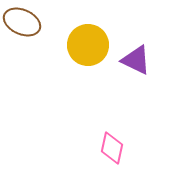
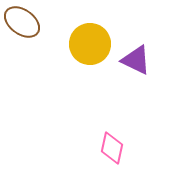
brown ellipse: rotated 12 degrees clockwise
yellow circle: moved 2 px right, 1 px up
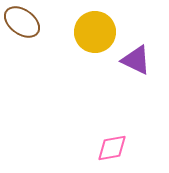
yellow circle: moved 5 px right, 12 px up
pink diamond: rotated 68 degrees clockwise
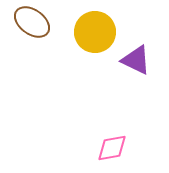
brown ellipse: moved 10 px right
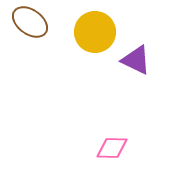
brown ellipse: moved 2 px left
pink diamond: rotated 12 degrees clockwise
